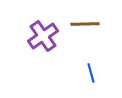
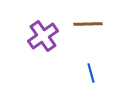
brown line: moved 3 px right
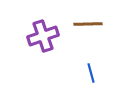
purple cross: rotated 16 degrees clockwise
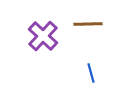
purple cross: rotated 28 degrees counterclockwise
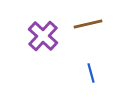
brown line: rotated 12 degrees counterclockwise
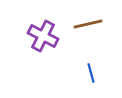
purple cross: rotated 16 degrees counterclockwise
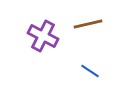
blue line: moved 1 px left, 2 px up; rotated 42 degrees counterclockwise
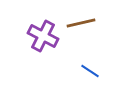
brown line: moved 7 px left, 1 px up
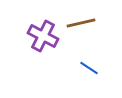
blue line: moved 1 px left, 3 px up
